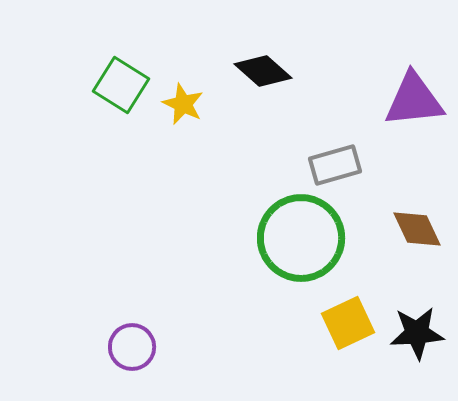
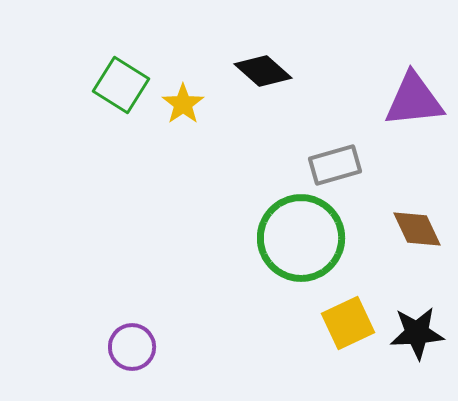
yellow star: rotated 12 degrees clockwise
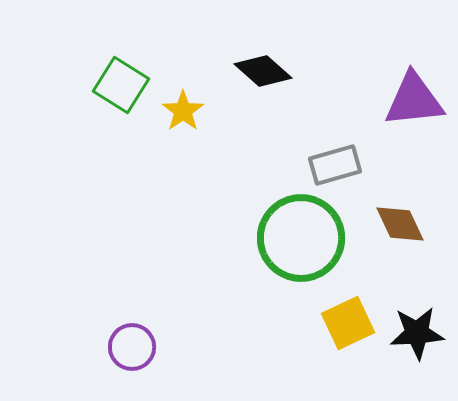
yellow star: moved 7 px down
brown diamond: moved 17 px left, 5 px up
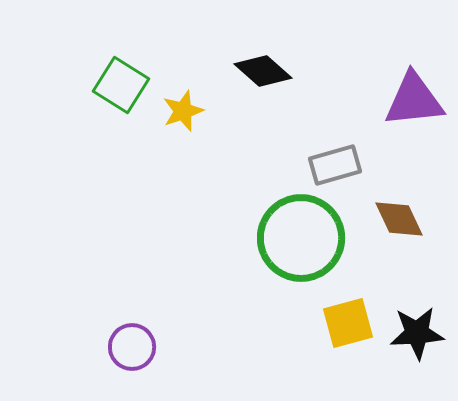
yellow star: rotated 15 degrees clockwise
brown diamond: moved 1 px left, 5 px up
yellow square: rotated 10 degrees clockwise
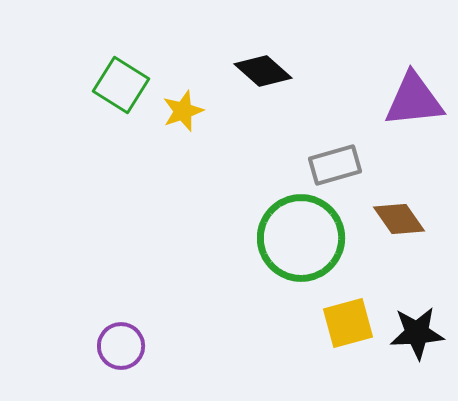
brown diamond: rotated 10 degrees counterclockwise
purple circle: moved 11 px left, 1 px up
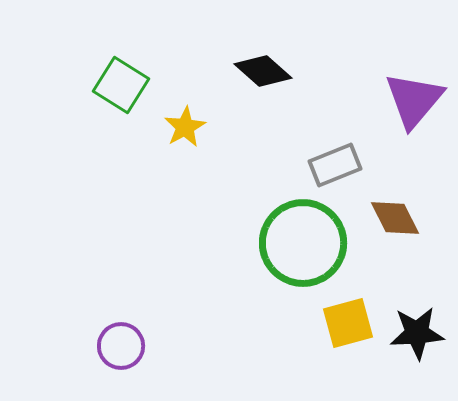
purple triangle: rotated 44 degrees counterclockwise
yellow star: moved 2 px right, 16 px down; rotated 9 degrees counterclockwise
gray rectangle: rotated 6 degrees counterclockwise
brown diamond: moved 4 px left, 1 px up; rotated 8 degrees clockwise
green circle: moved 2 px right, 5 px down
